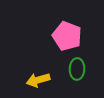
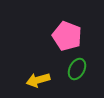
green ellipse: rotated 25 degrees clockwise
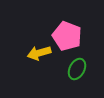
yellow arrow: moved 1 px right, 27 px up
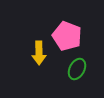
yellow arrow: rotated 75 degrees counterclockwise
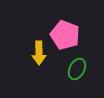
pink pentagon: moved 2 px left, 1 px up
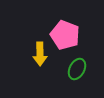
yellow arrow: moved 1 px right, 1 px down
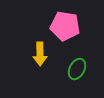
pink pentagon: moved 9 px up; rotated 12 degrees counterclockwise
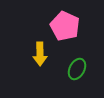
pink pentagon: rotated 16 degrees clockwise
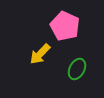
yellow arrow: rotated 45 degrees clockwise
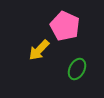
yellow arrow: moved 1 px left, 4 px up
